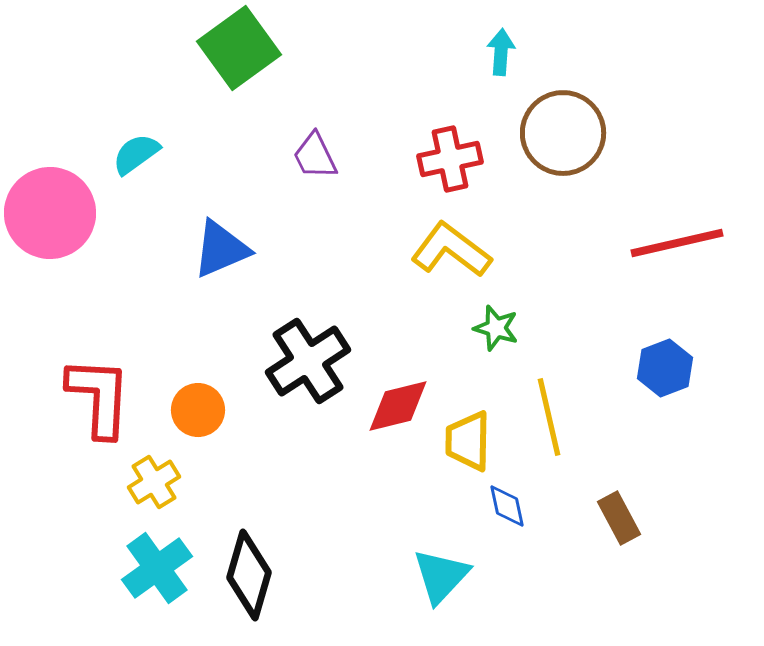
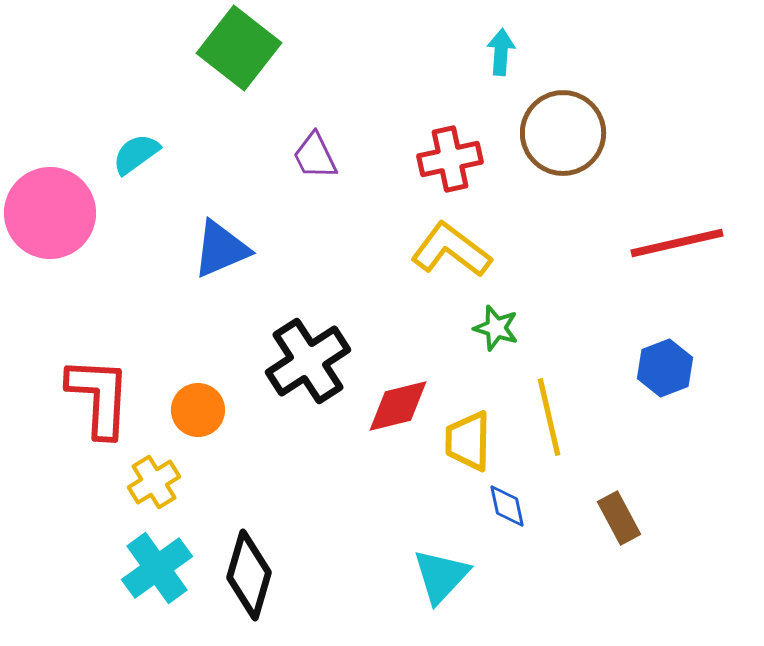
green square: rotated 16 degrees counterclockwise
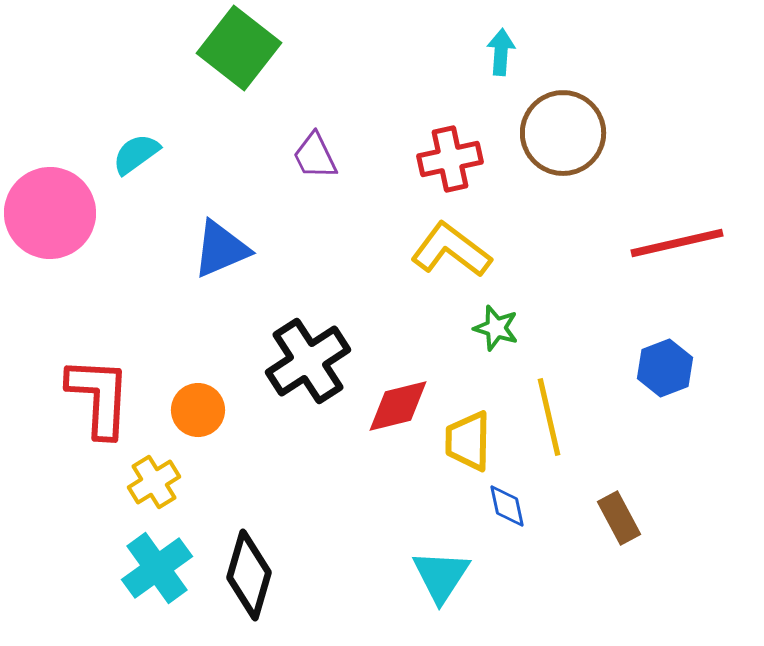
cyan triangle: rotated 10 degrees counterclockwise
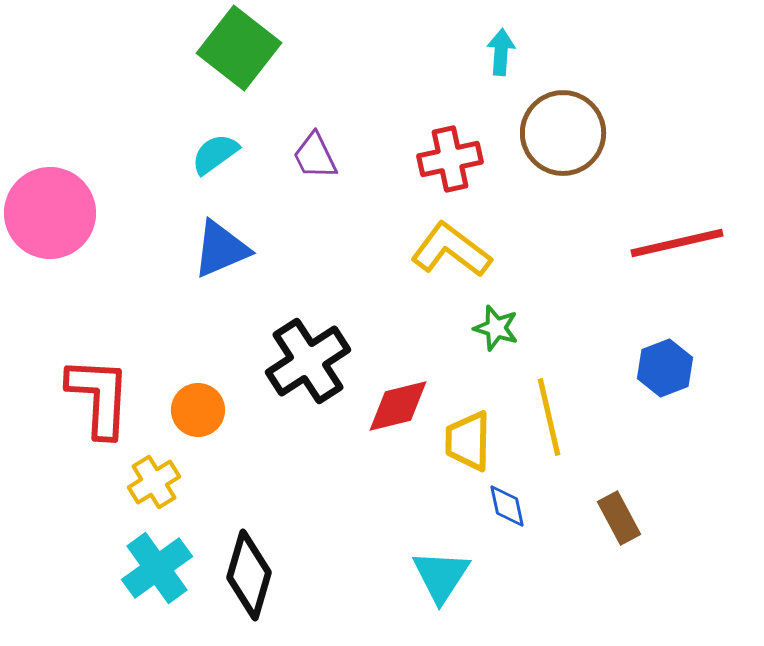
cyan semicircle: moved 79 px right
